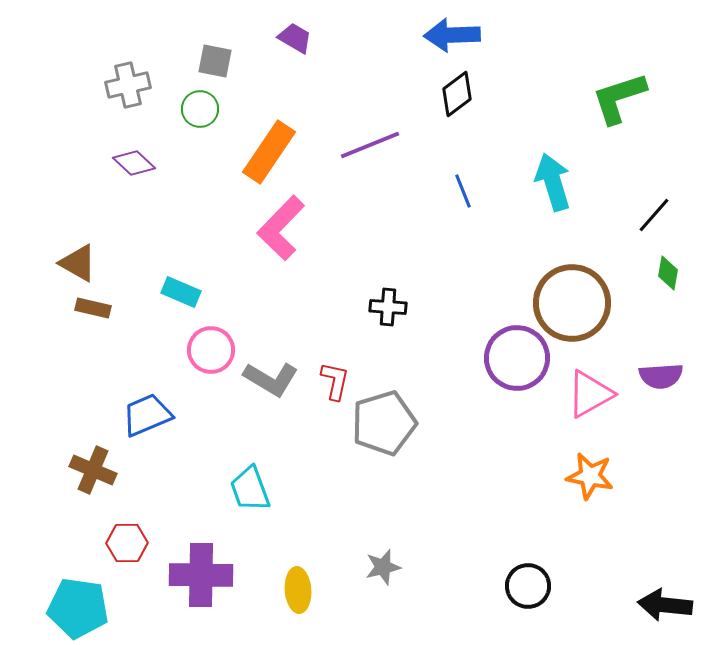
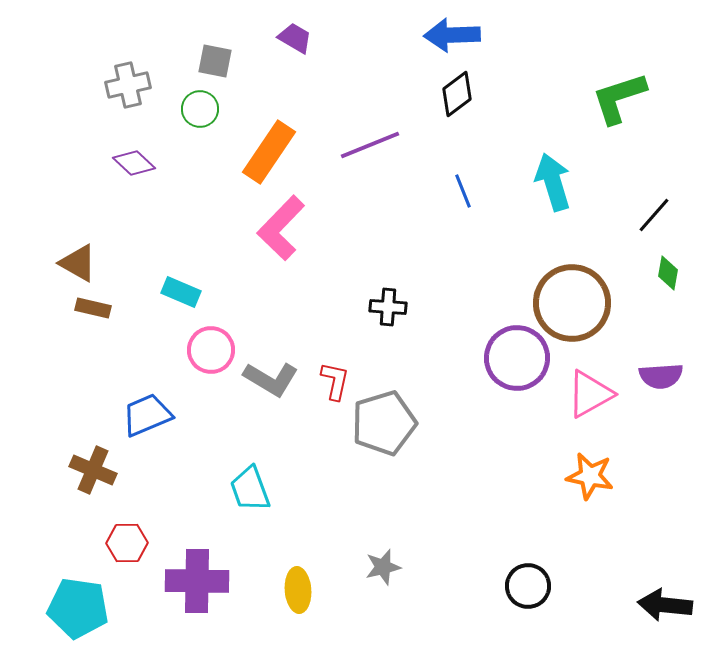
purple cross: moved 4 px left, 6 px down
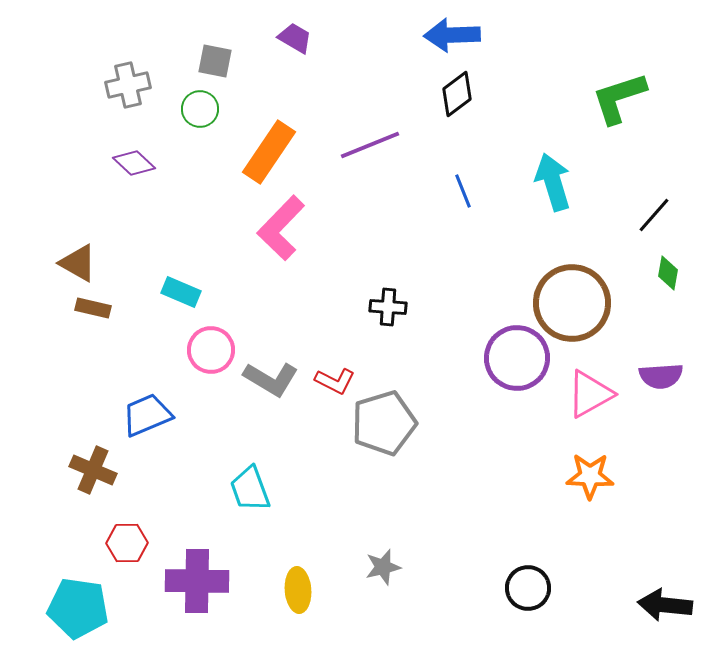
red L-shape: rotated 105 degrees clockwise
orange star: rotated 9 degrees counterclockwise
black circle: moved 2 px down
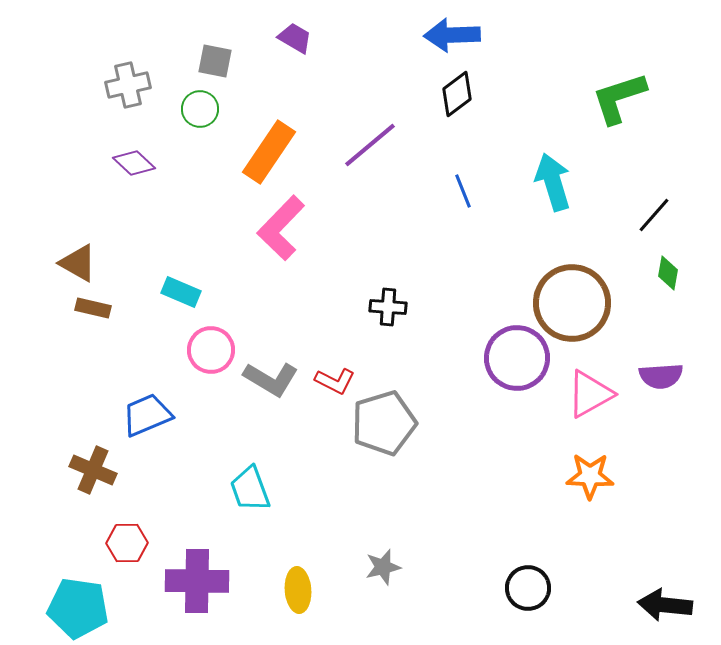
purple line: rotated 18 degrees counterclockwise
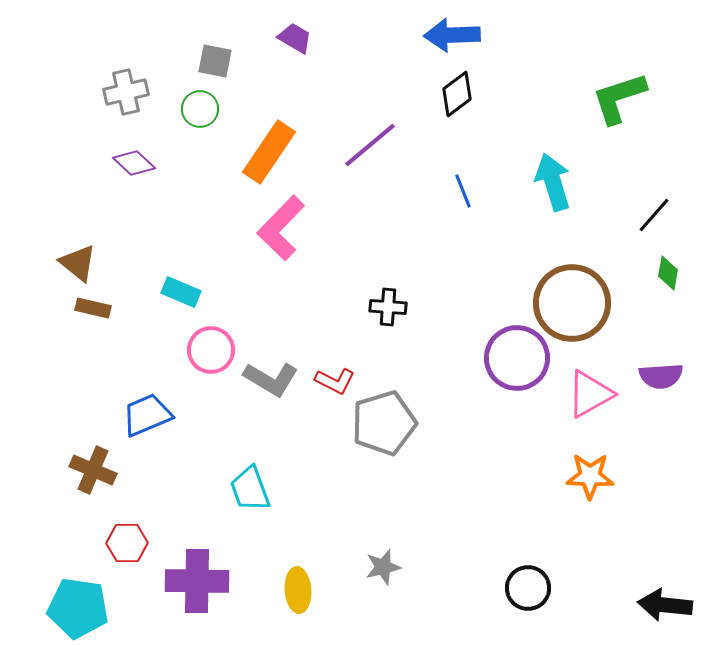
gray cross: moved 2 px left, 7 px down
brown triangle: rotated 9 degrees clockwise
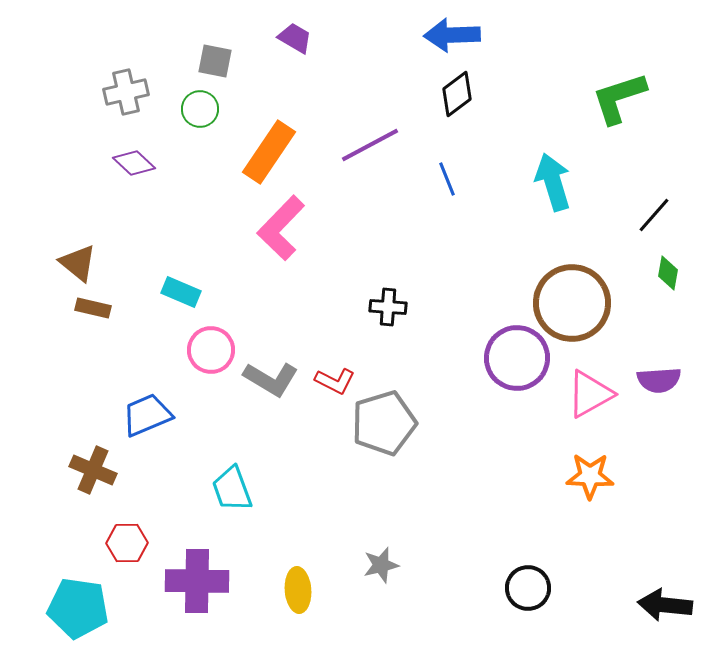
purple line: rotated 12 degrees clockwise
blue line: moved 16 px left, 12 px up
purple semicircle: moved 2 px left, 4 px down
cyan trapezoid: moved 18 px left
gray star: moved 2 px left, 2 px up
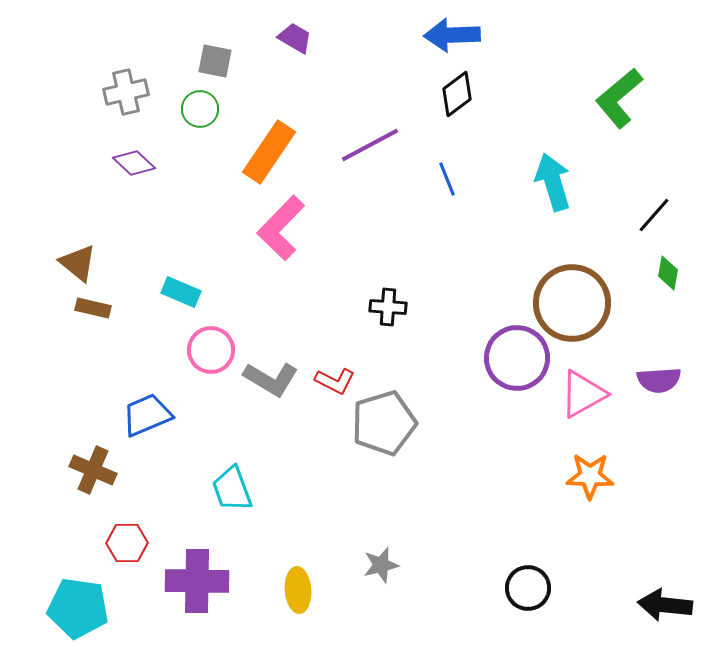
green L-shape: rotated 22 degrees counterclockwise
pink triangle: moved 7 px left
